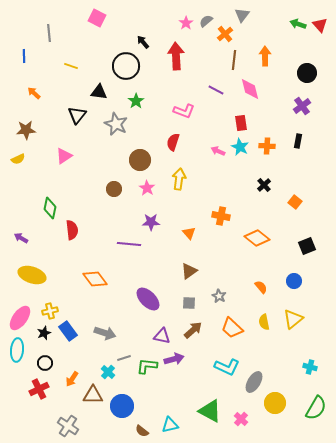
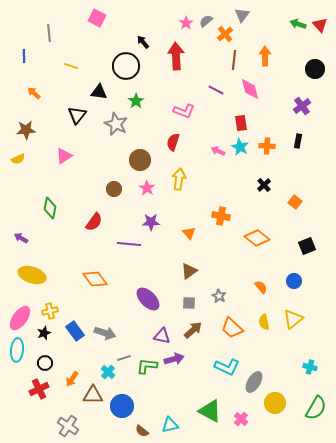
black circle at (307, 73): moved 8 px right, 4 px up
red semicircle at (72, 230): moved 22 px right, 8 px up; rotated 42 degrees clockwise
blue rectangle at (68, 331): moved 7 px right
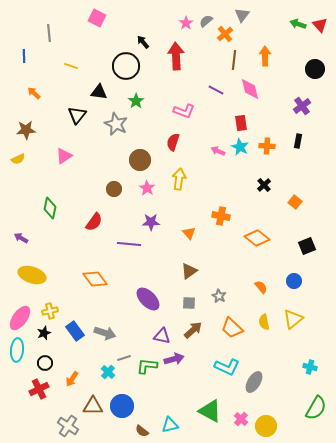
brown triangle at (93, 395): moved 11 px down
yellow circle at (275, 403): moved 9 px left, 23 px down
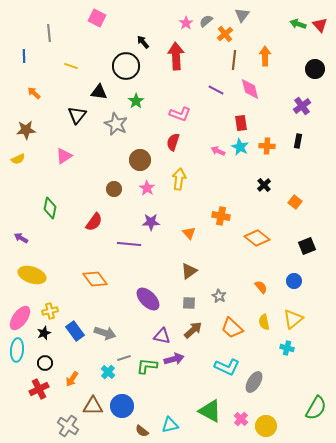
pink L-shape at (184, 111): moved 4 px left, 3 px down
cyan cross at (310, 367): moved 23 px left, 19 px up
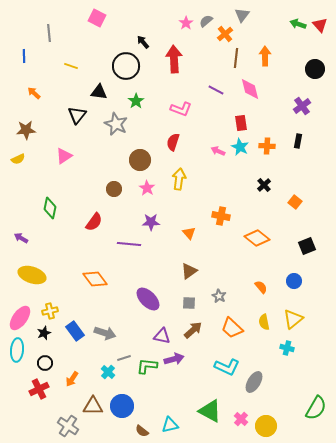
red arrow at (176, 56): moved 2 px left, 3 px down
brown line at (234, 60): moved 2 px right, 2 px up
pink L-shape at (180, 114): moved 1 px right, 5 px up
